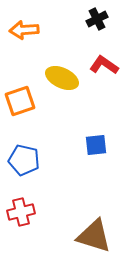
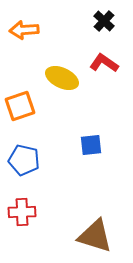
black cross: moved 7 px right, 2 px down; rotated 20 degrees counterclockwise
red L-shape: moved 2 px up
orange square: moved 5 px down
blue square: moved 5 px left
red cross: moved 1 px right; rotated 12 degrees clockwise
brown triangle: moved 1 px right
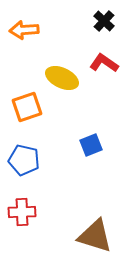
orange square: moved 7 px right, 1 px down
blue square: rotated 15 degrees counterclockwise
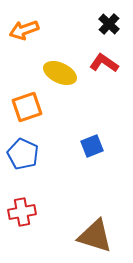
black cross: moved 5 px right, 3 px down
orange arrow: rotated 16 degrees counterclockwise
yellow ellipse: moved 2 px left, 5 px up
blue square: moved 1 px right, 1 px down
blue pentagon: moved 1 px left, 6 px up; rotated 12 degrees clockwise
red cross: rotated 8 degrees counterclockwise
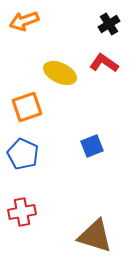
black cross: rotated 15 degrees clockwise
orange arrow: moved 9 px up
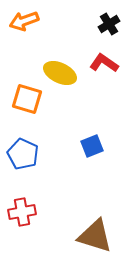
orange square: moved 8 px up; rotated 36 degrees clockwise
